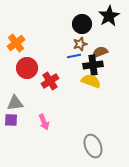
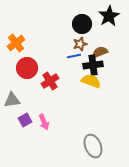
gray triangle: moved 3 px left, 3 px up
purple square: moved 14 px right; rotated 32 degrees counterclockwise
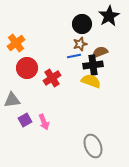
red cross: moved 2 px right, 3 px up
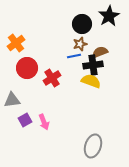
gray ellipse: rotated 40 degrees clockwise
